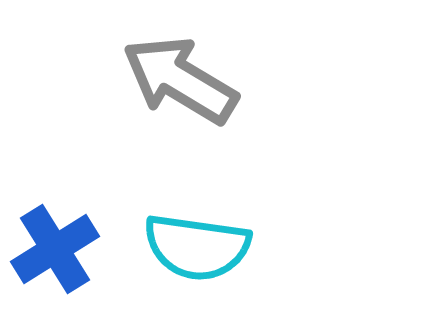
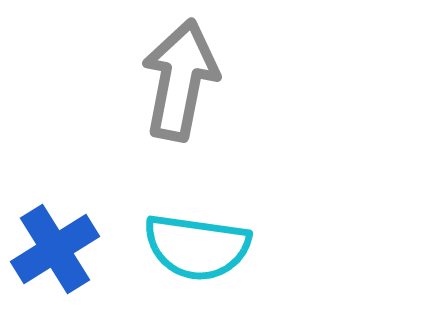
gray arrow: rotated 70 degrees clockwise
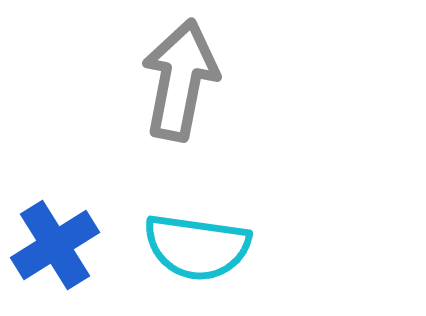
blue cross: moved 4 px up
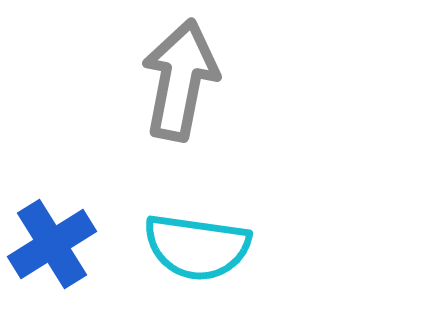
blue cross: moved 3 px left, 1 px up
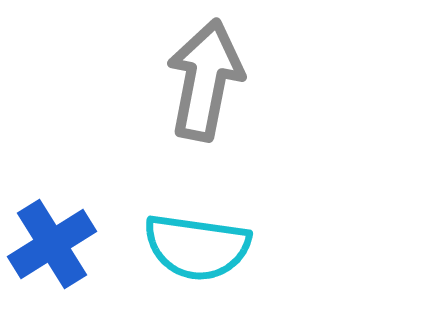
gray arrow: moved 25 px right
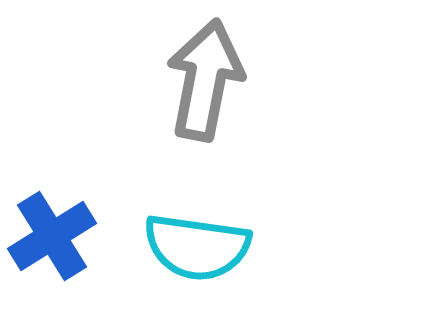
blue cross: moved 8 px up
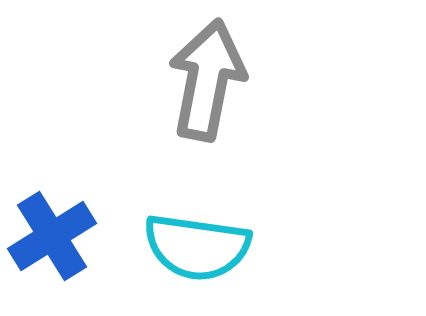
gray arrow: moved 2 px right
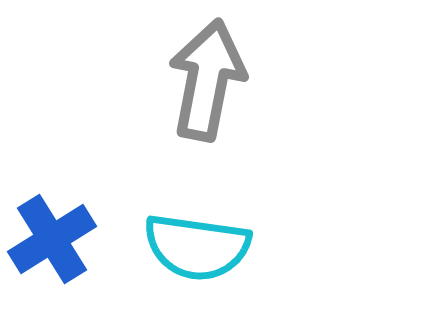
blue cross: moved 3 px down
